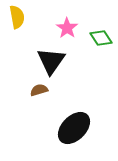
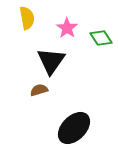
yellow semicircle: moved 10 px right, 1 px down
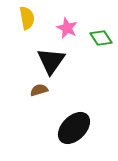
pink star: rotated 10 degrees counterclockwise
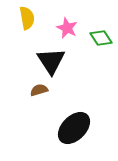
black triangle: rotated 8 degrees counterclockwise
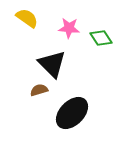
yellow semicircle: rotated 45 degrees counterclockwise
pink star: moved 2 px right; rotated 20 degrees counterclockwise
black triangle: moved 1 px right, 3 px down; rotated 12 degrees counterclockwise
black ellipse: moved 2 px left, 15 px up
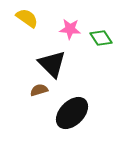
pink star: moved 1 px right, 1 px down
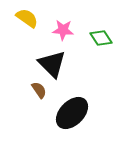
pink star: moved 7 px left, 1 px down
brown semicircle: rotated 72 degrees clockwise
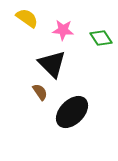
brown semicircle: moved 1 px right, 2 px down
black ellipse: moved 1 px up
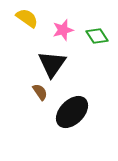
pink star: rotated 20 degrees counterclockwise
green diamond: moved 4 px left, 2 px up
black triangle: rotated 20 degrees clockwise
